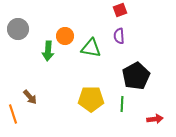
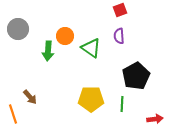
green triangle: rotated 25 degrees clockwise
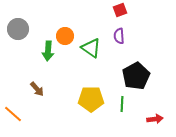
brown arrow: moved 7 px right, 8 px up
orange line: rotated 30 degrees counterclockwise
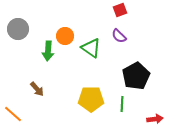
purple semicircle: rotated 42 degrees counterclockwise
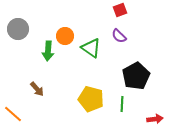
yellow pentagon: rotated 15 degrees clockwise
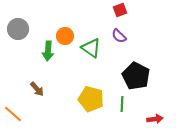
black pentagon: rotated 16 degrees counterclockwise
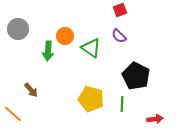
brown arrow: moved 6 px left, 1 px down
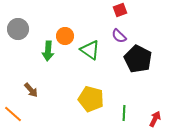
green triangle: moved 1 px left, 2 px down
black pentagon: moved 2 px right, 17 px up
green line: moved 2 px right, 9 px down
red arrow: rotated 56 degrees counterclockwise
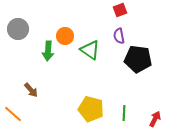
purple semicircle: rotated 35 degrees clockwise
black pentagon: rotated 20 degrees counterclockwise
yellow pentagon: moved 10 px down
